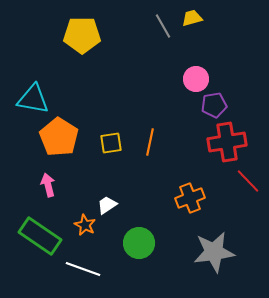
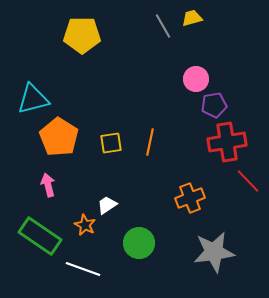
cyan triangle: rotated 24 degrees counterclockwise
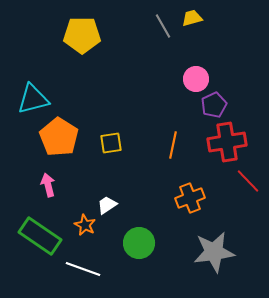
purple pentagon: rotated 15 degrees counterclockwise
orange line: moved 23 px right, 3 px down
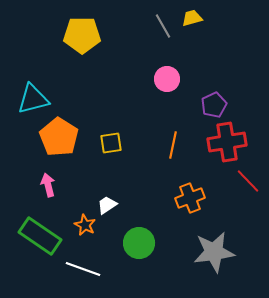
pink circle: moved 29 px left
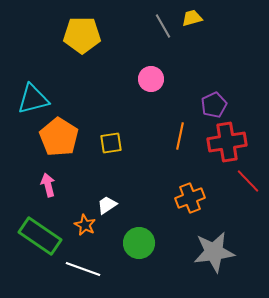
pink circle: moved 16 px left
orange line: moved 7 px right, 9 px up
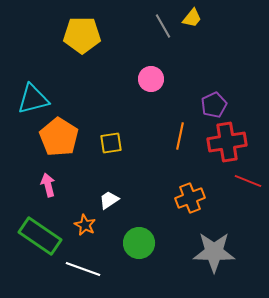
yellow trapezoid: rotated 145 degrees clockwise
red line: rotated 24 degrees counterclockwise
white trapezoid: moved 2 px right, 5 px up
gray star: rotated 9 degrees clockwise
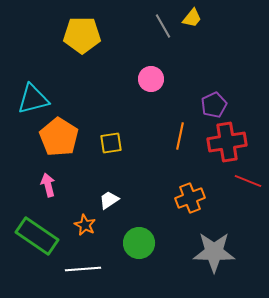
green rectangle: moved 3 px left
white line: rotated 24 degrees counterclockwise
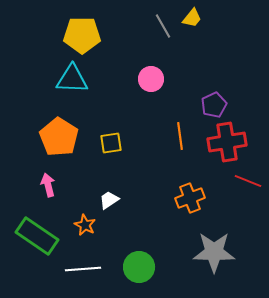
cyan triangle: moved 39 px right, 20 px up; rotated 16 degrees clockwise
orange line: rotated 20 degrees counterclockwise
green circle: moved 24 px down
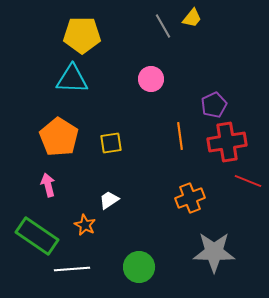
white line: moved 11 px left
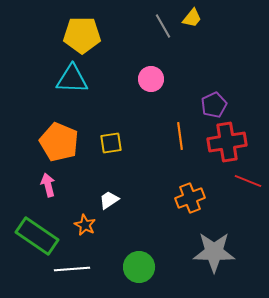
orange pentagon: moved 5 px down; rotated 9 degrees counterclockwise
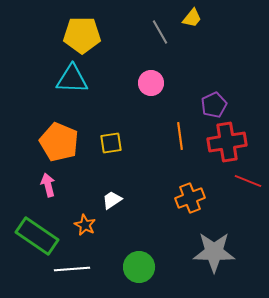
gray line: moved 3 px left, 6 px down
pink circle: moved 4 px down
white trapezoid: moved 3 px right
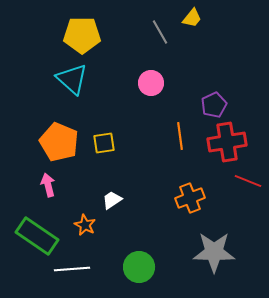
cyan triangle: rotated 40 degrees clockwise
yellow square: moved 7 px left
